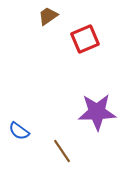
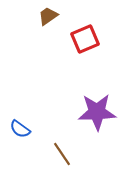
blue semicircle: moved 1 px right, 2 px up
brown line: moved 3 px down
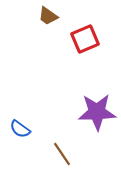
brown trapezoid: rotated 110 degrees counterclockwise
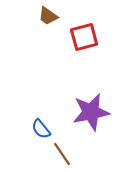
red square: moved 1 px left, 2 px up; rotated 8 degrees clockwise
purple star: moved 6 px left; rotated 9 degrees counterclockwise
blue semicircle: moved 21 px right; rotated 15 degrees clockwise
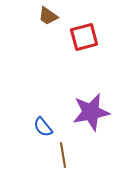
blue semicircle: moved 2 px right, 2 px up
brown line: moved 1 px right, 1 px down; rotated 25 degrees clockwise
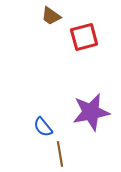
brown trapezoid: moved 3 px right
brown line: moved 3 px left, 1 px up
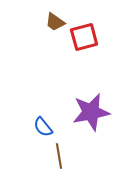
brown trapezoid: moved 4 px right, 6 px down
brown line: moved 1 px left, 2 px down
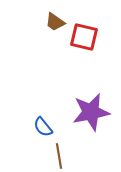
red square: rotated 28 degrees clockwise
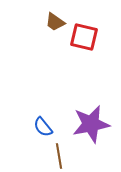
purple star: moved 12 px down
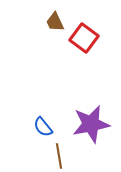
brown trapezoid: rotated 30 degrees clockwise
red square: moved 1 px down; rotated 24 degrees clockwise
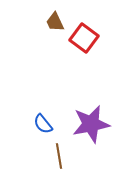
blue semicircle: moved 3 px up
